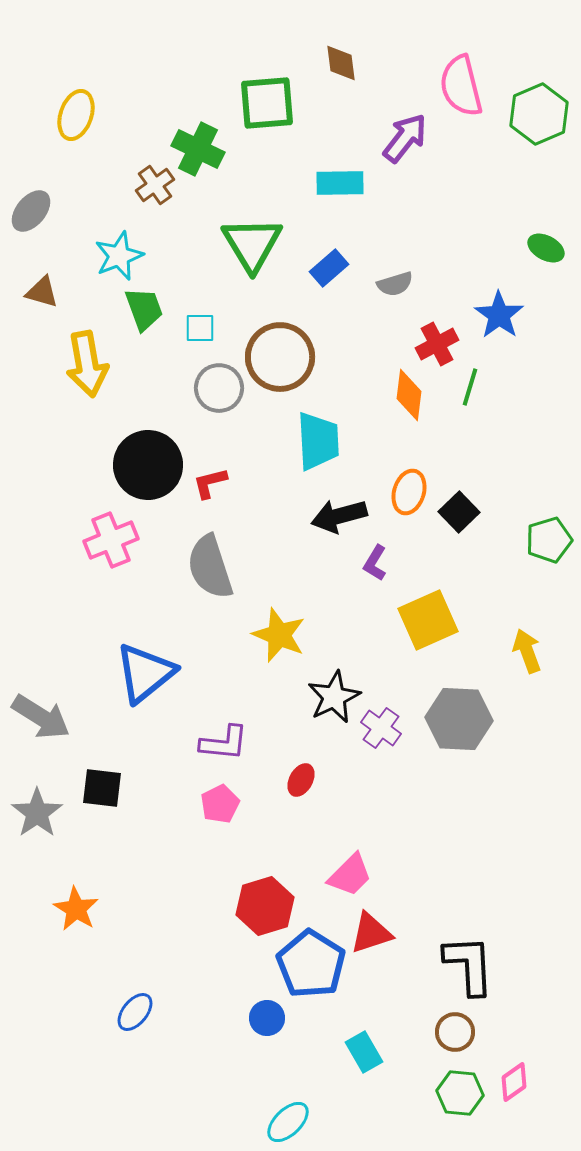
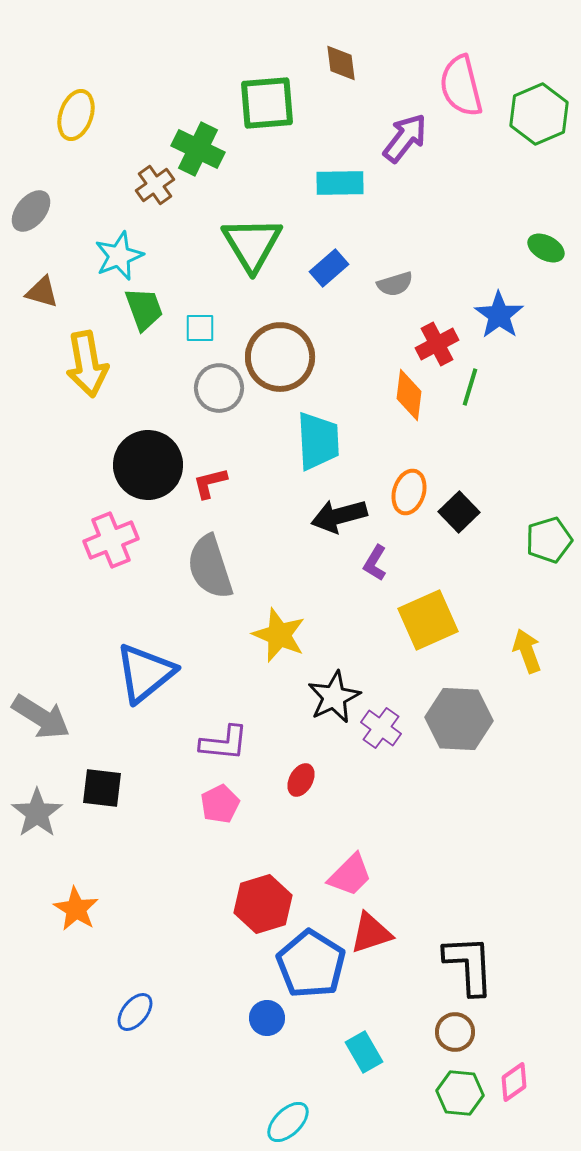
red hexagon at (265, 906): moved 2 px left, 2 px up
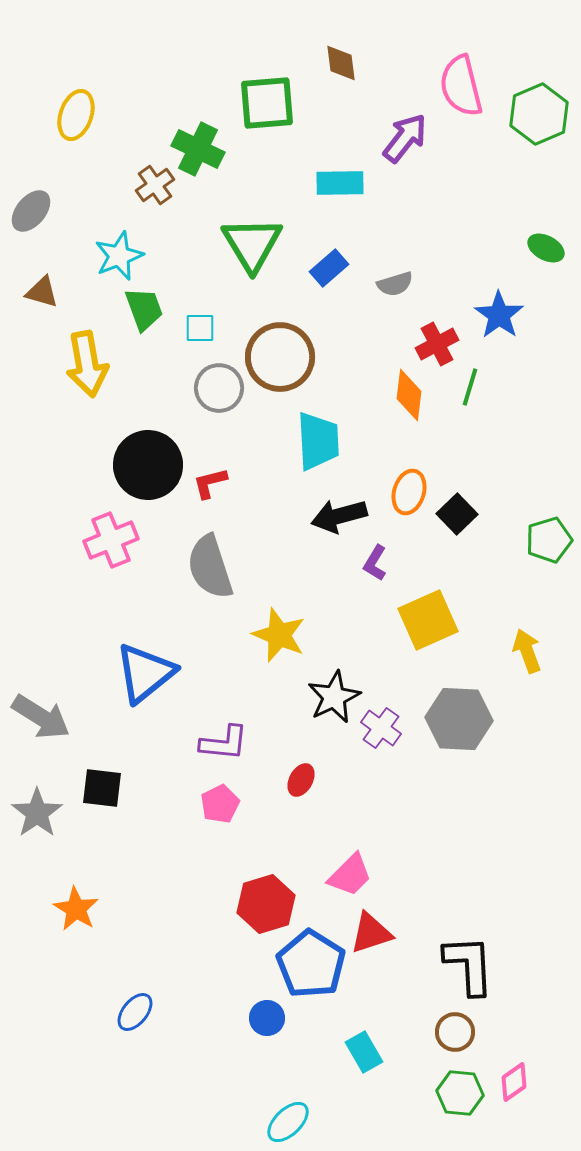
black square at (459, 512): moved 2 px left, 2 px down
red hexagon at (263, 904): moved 3 px right
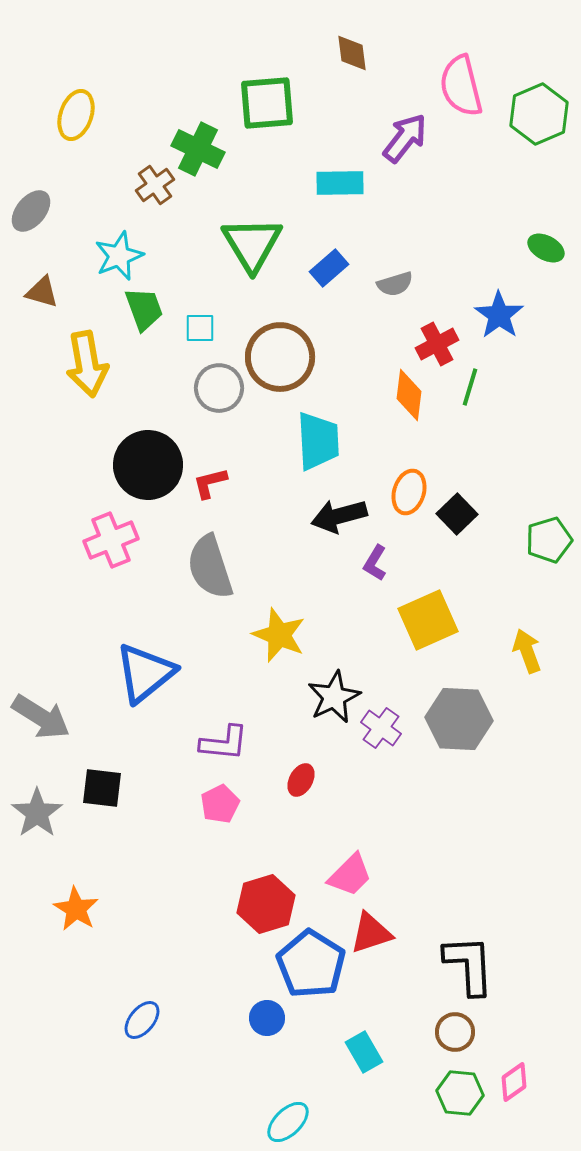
brown diamond at (341, 63): moved 11 px right, 10 px up
blue ellipse at (135, 1012): moved 7 px right, 8 px down
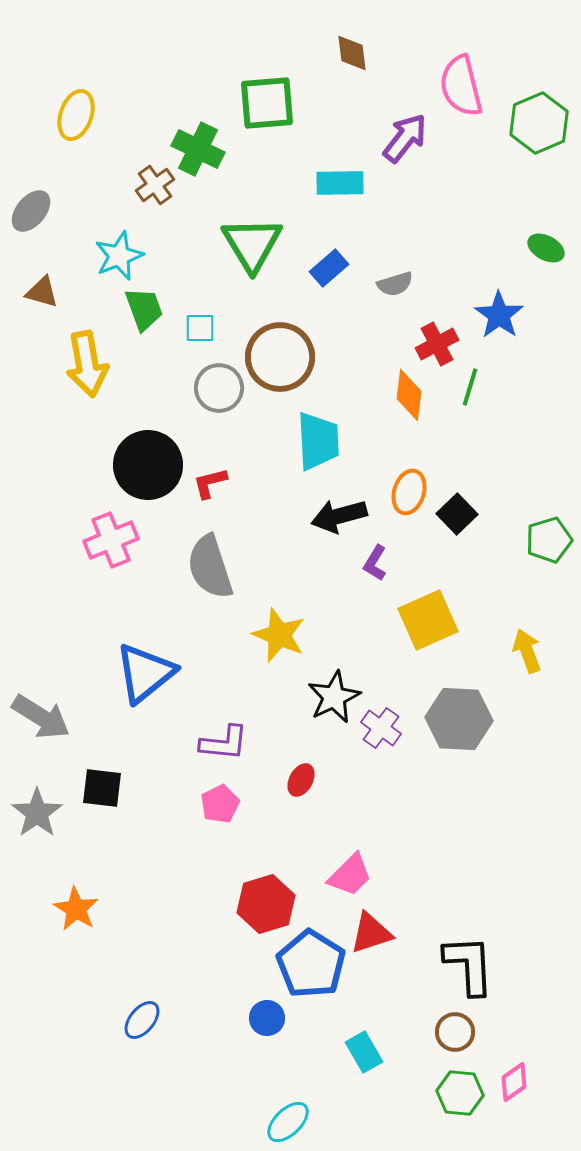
green hexagon at (539, 114): moved 9 px down
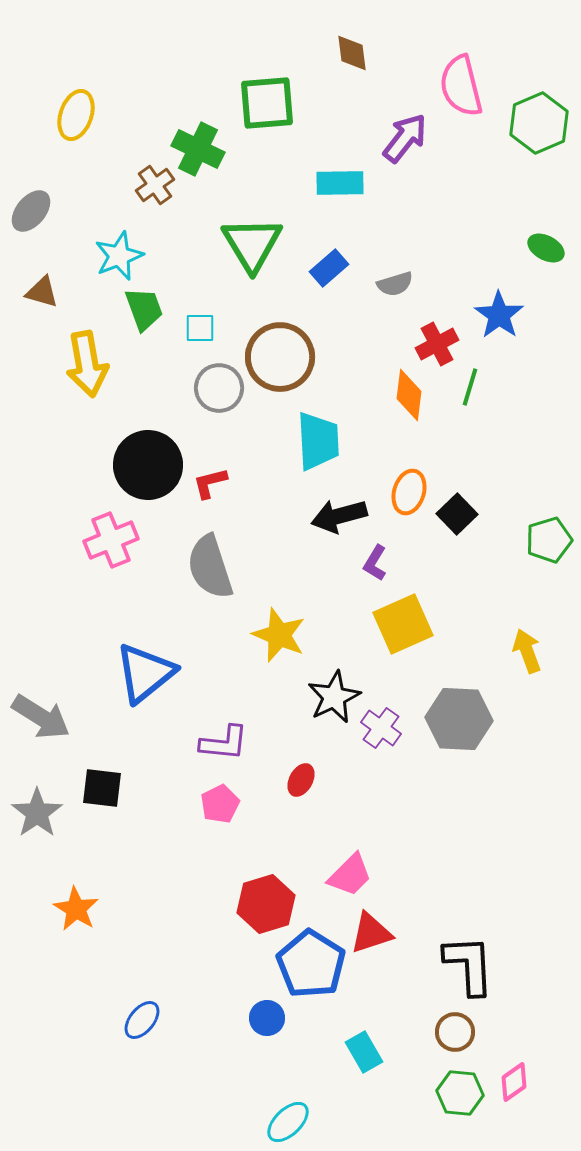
yellow square at (428, 620): moved 25 px left, 4 px down
